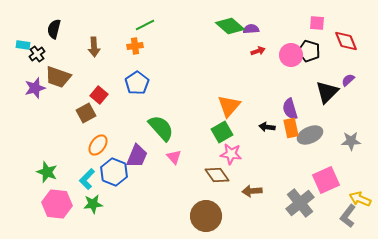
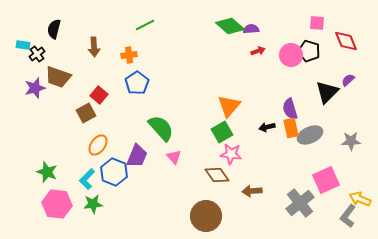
orange cross at (135, 46): moved 6 px left, 9 px down
black arrow at (267, 127): rotated 21 degrees counterclockwise
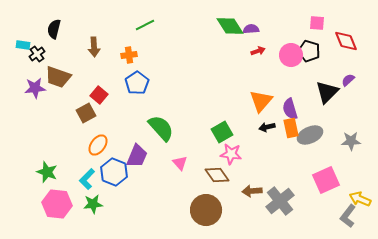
green diamond at (230, 26): rotated 16 degrees clockwise
purple star at (35, 88): rotated 10 degrees clockwise
orange triangle at (229, 106): moved 32 px right, 5 px up
pink triangle at (174, 157): moved 6 px right, 6 px down
gray cross at (300, 203): moved 20 px left, 2 px up
brown circle at (206, 216): moved 6 px up
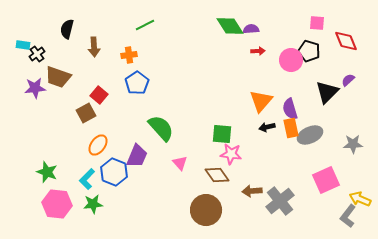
black semicircle at (54, 29): moved 13 px right
red arrow at (258, 51): rotated 16 degrees clockwise
pink circle at (291, 55): moved 5 px down
green square at (222, 132): moved 2 px down; rotated 35 degrees clockwise
gray star at (351, 141): moved 2 px right, 3 px down
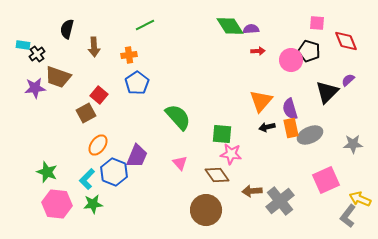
green semicircle at (161, 128): moved 17 px right, 11 px up
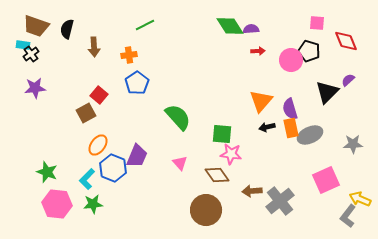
black cross at (37, 54): moved 6 px left
brown trapezoid at (58, 77): moved 22 px left, 51 px up
blue hexagon at (114, 172): moved 1 px left, 4 px up
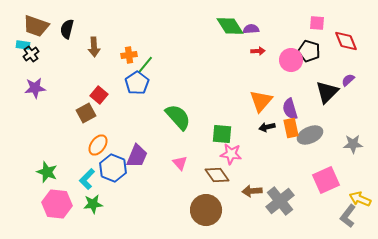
green line at (145, 25): moved 40 px down; rotated 24 degrees counterclockwise
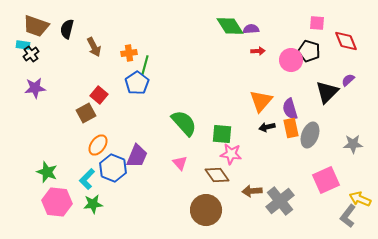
brown arrow at (94, 47): rotated 24 degrees counterclockwise
orange cross at (129, 55): moved 2 px up
green line at (145, 65): rotated 24 degrees counterclockwise
green semicircle at (178, 117): moved 6 px right, 6 px down
gray ellipse at (310, 135): rotated 45 degrees counterclockwise
pink hexagon at (57, 204): moved 2 px up
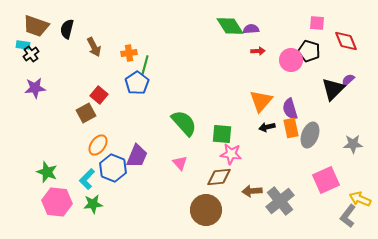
black triangle at (327, 92): moved 6 px right, 3 px up
brown diamond at (217, 175): moved 2 px right, 2 px down; rotated 60 degrees counterclockwise
